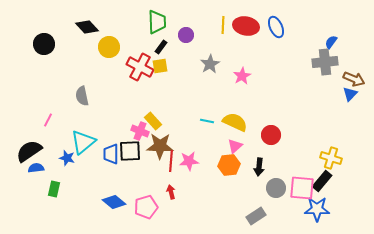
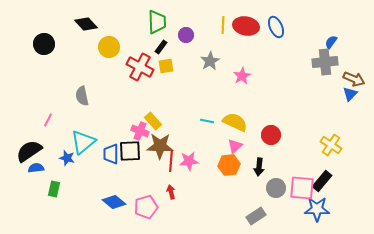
black diamond at (87, 27): moved 1 px left, 3 px up
gray star at (210, 64): moved 3 px up
yellow square at (160, 66): moved 6 px right
yellow cross at (331, 158): moved 13 px up; rotated 15 degrees clockwise
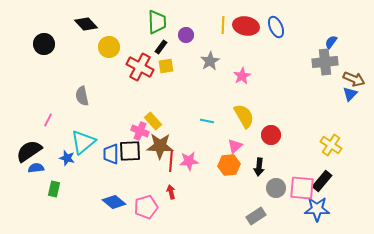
yellow semicircle at (235, 122): moved 9 px right, 6 px up; rotated 35 degrees clockwise
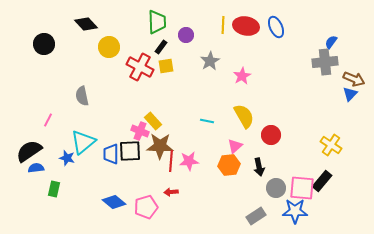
black arrow at (259, 167): rotated 18 degrees counterclockwise
red arrow at (171, 192): rotated 80 degrees counterclockwise
blue star at (317, 209): moved 22 px left, 2 px down
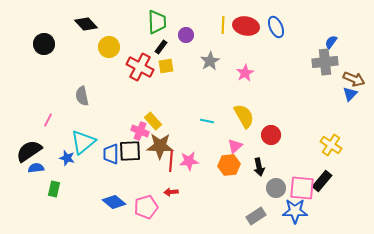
pink star at (242, 76): moved 3 px right, 3 px up
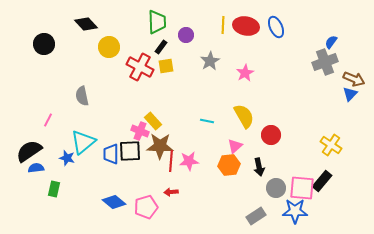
gray cross at (325, 62): rotated 15 degrees counterclockwise
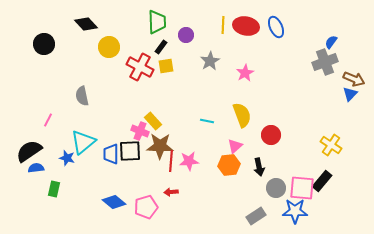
yellow semicircle at (244, 116): moved 2 px left, 1 px up; rotated 10 degrees clockwise
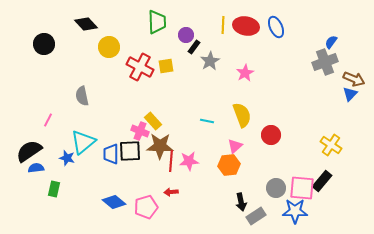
black rectangle at (161, 47): moved 33 px right
black arrow at (259, 167): moved 18 px left, 35 px down
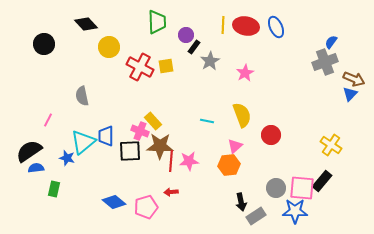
blue trapezoid at (111, 154): moved 5 px left, 18 px up
